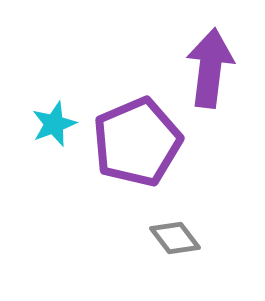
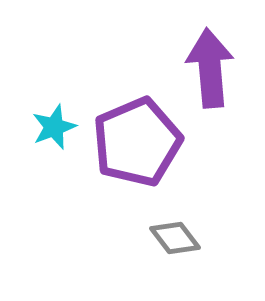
purple arrow: rotated 12 degrees counterclockwise
cyan star: moved 3 px down
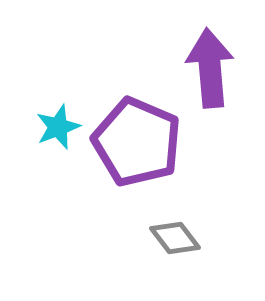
cyan star: moved 4 px right
purple pentagon: rotated 26 degrees counterclockwise
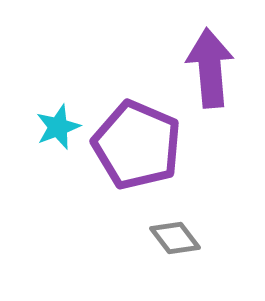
purple pentagon: moved 3 px down
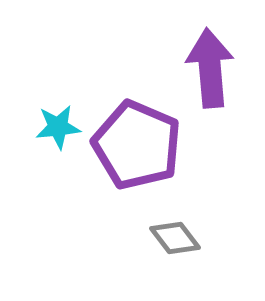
cyan star: rotated 15 degrees clockwise
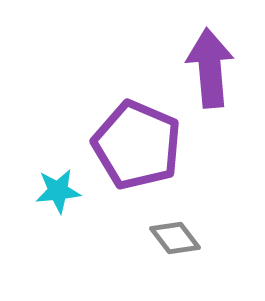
cyan star: moved 64 px down
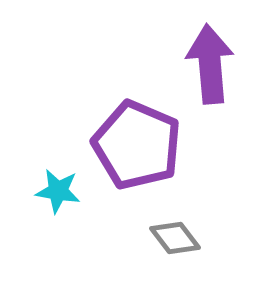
purple arrow: moved 4 px up
cyan star: rotated 15 degrees clockwise
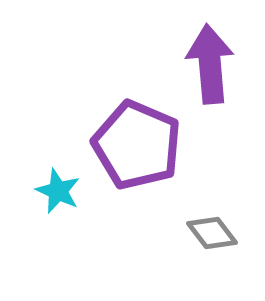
cyan star: rotated 15 degrees clockwise
gray diamond: moved 37 px right, 5 px up
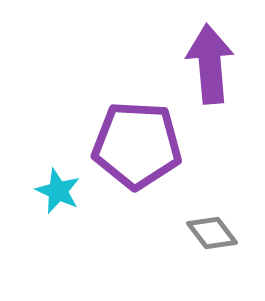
purple pentagon: rotated 20 degrees counterclockwise
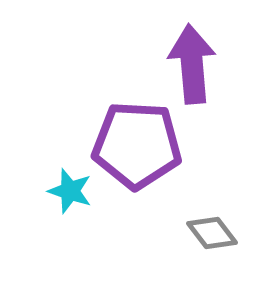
purple arrow: moved 18 px left
cyan star: moved 12 px right; rotated 6 degrees counterclockwise
